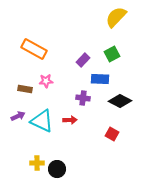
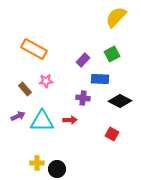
brown rectangle: rotated 40 degrees clockwise
cyan triangle: rotated 25 degrees counterclockwise
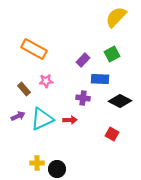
brown rectangle: moved 1 px left
cyan triangle: moved 2 px up; rotated 25 degrees counterclockwise
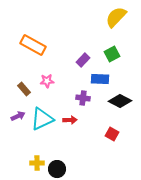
orange rectangle: moved 1 px left, 4 px up
pink star: moved 1 px right
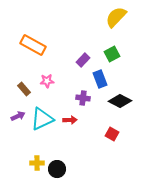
blue rectangle: rotated 66 degrees clockwise
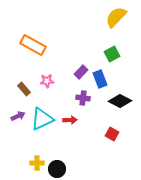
purple rectangle: moved 2 px left, 12 px down
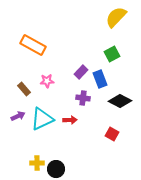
black circle: moved 1 px left
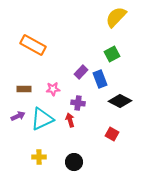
pink star: moved 6 px right, 8 px down
brown rectangle: rotated 48 degrees counterclockwise
purple cross: moved 5 px left, 5 px down
red arrow: rotated 104 degrees counterclockwise
yellow cross: moved 2 px right, 6 px up
black circle: moved 18 px right, 7 px up
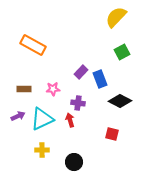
green square: moved 10 px right, 2 px up
red square: rotated 16 degrees counterclockwise
yellow cross: moved 3 px right, 7 px up
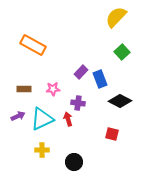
green square: rotated 14 degrees counterclockwise
red arrow: moved 2 px left, 1 px up
